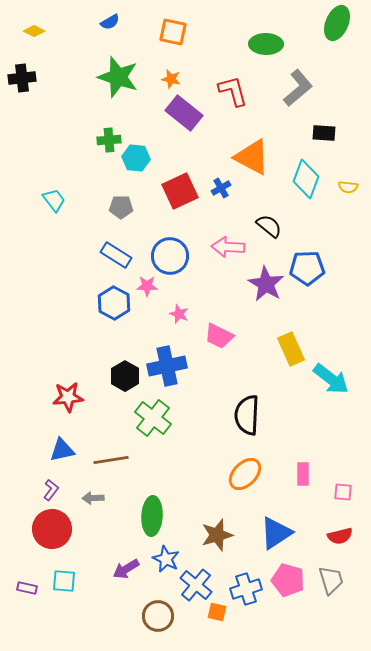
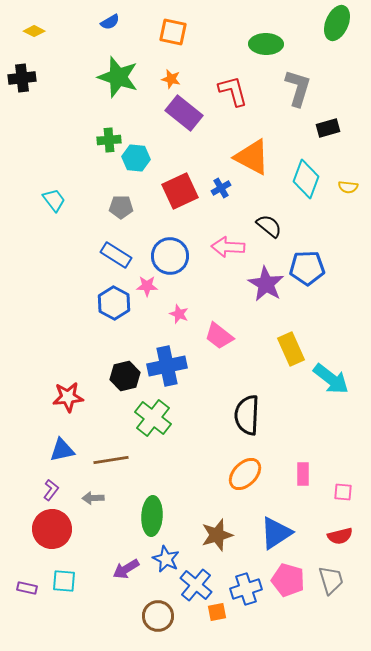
gray L-shape at (298, 88): rotated 33 degrees counterclockwise
black rectangle at (324, 133): moved 4 px right, 5 px up; rotated 20 degrees counterclockwise
pink trapezoid at (219, 336): rotated 12 degrees clockwise
black hexagon at (125, 376): rotated 16 degrees clockwise
orange square at (217, 612): rotated 24 degrees counterclockwise
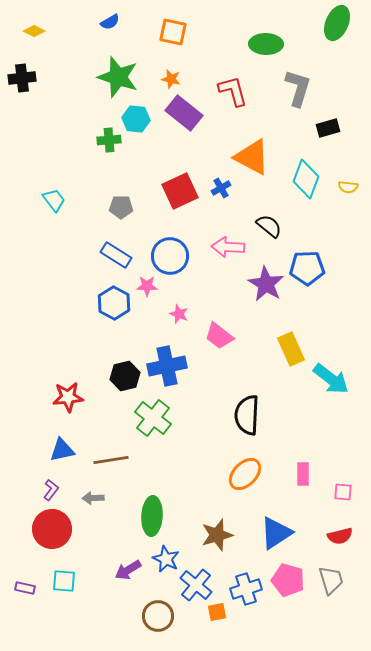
cyan hexagon at (136, 158): moved 39 px up
purple arrow at (126, 569): moved 2 px right, 1 px down
purple rectangle at (27, 588): moved 2 px left
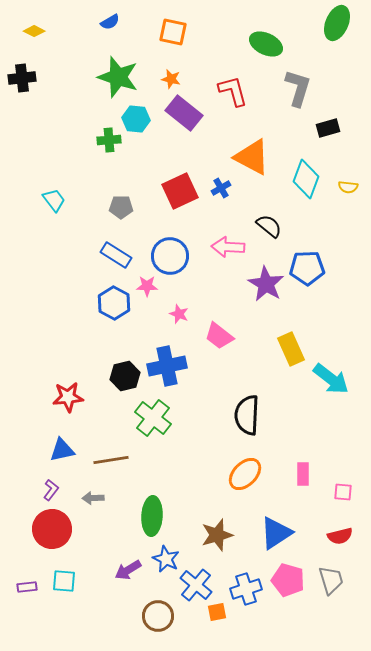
green ellipse at (266, 44): rotated 24 degrees clockwise
purple rectangle at (25, 588): moved 2 px right, 1 px up; rotated 18 degrees counterclockwise
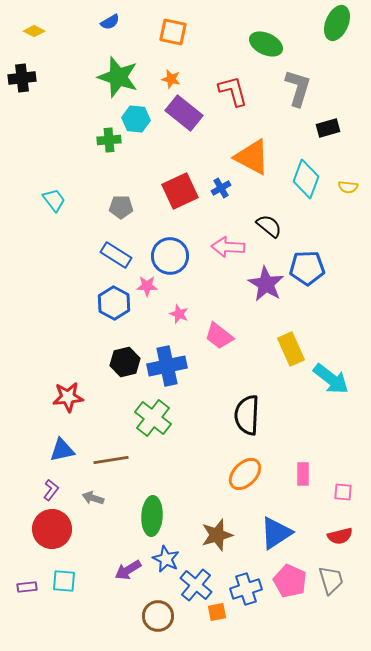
black hexagon at (125, 376): moved 14 px up
gray arrow at (93, 498): rotated 20 degrees clockwise
pink pentagon at (288, 580): moved 2 px right, 1 px down; rotated 8 degrees clockwise
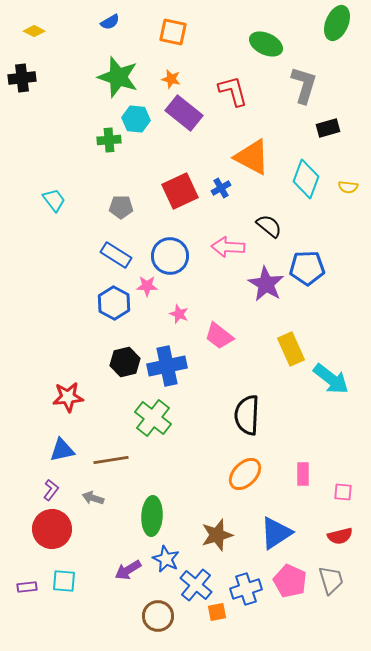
gray L-shape at (298, 88): moved 6 px right, 3 px up
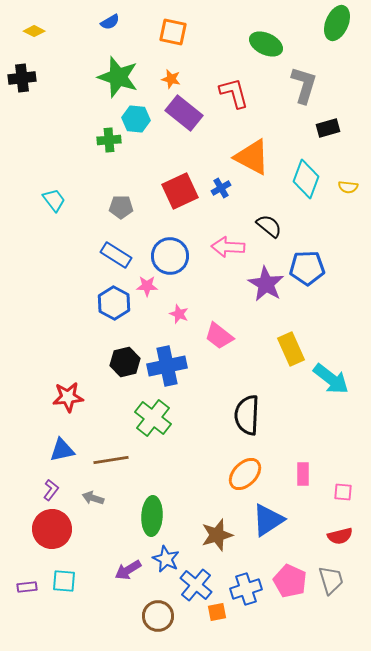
red L-shape at (233, 91): moved 1 px right, 2 px down
blue triangle at (276, 533): moved 8 px left, 13 px up
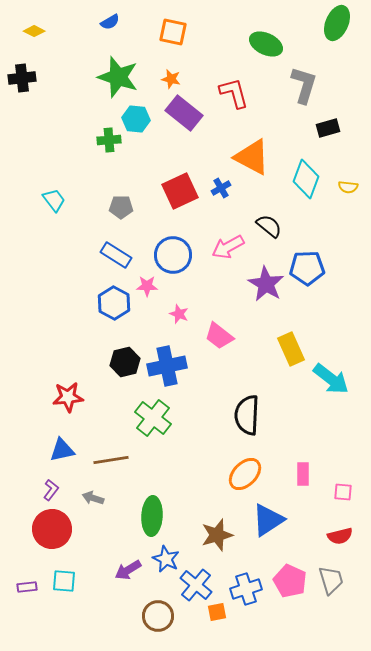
pink arrow at (228, 247): rotated 32 degrees counterclockwise
blue circle at (170, 256): moved 3 px right, 1 px up
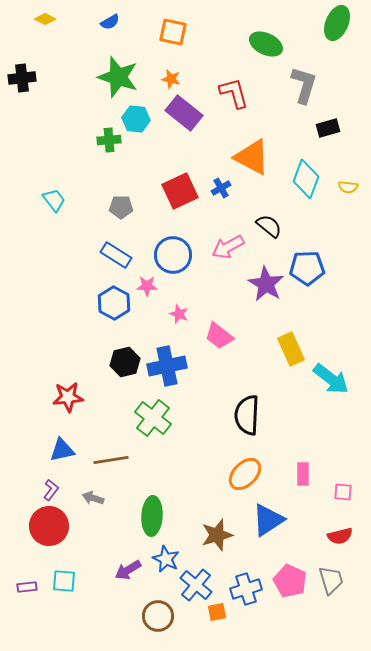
yellow diamond at (34, 31): moved 11 px right, 12 px up
red circle at (52, 529): moved 3 px left, 3 px up
